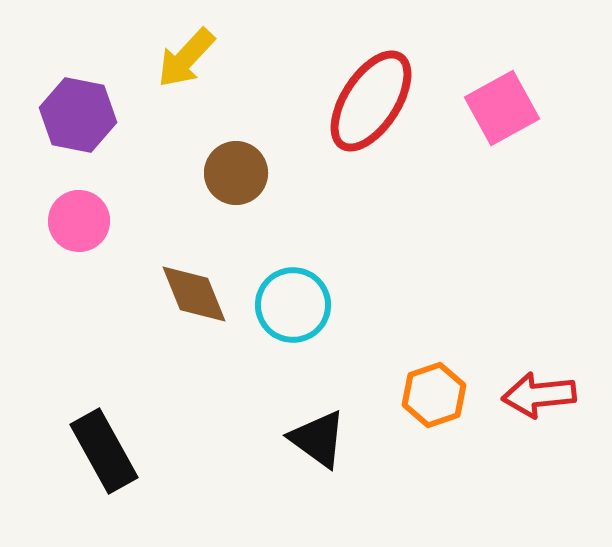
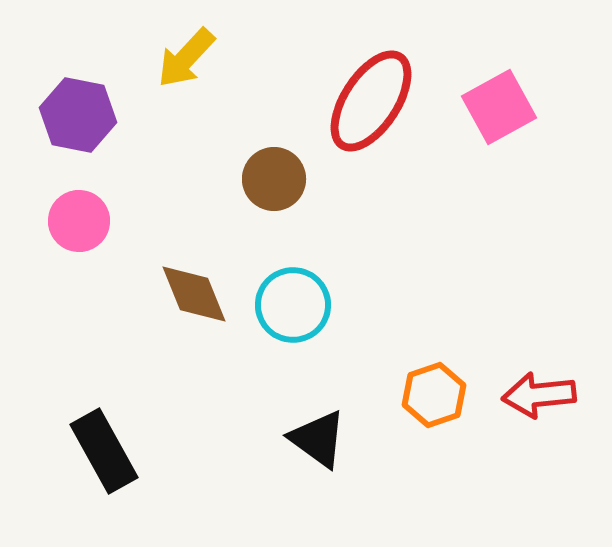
pink square: moved 3 px left, 1 px up
brown circle: moved 38 px right, 6 px down
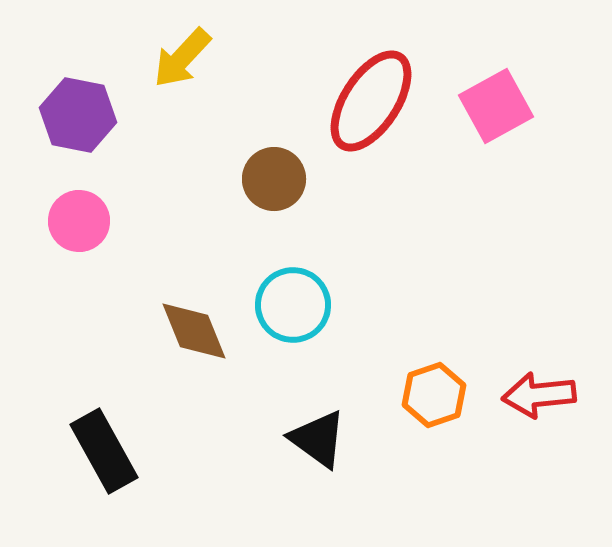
yellow arrow: moved 4 px left
pink square: moved 3 px left, 1 px up
brown diamond: moved 37 px down
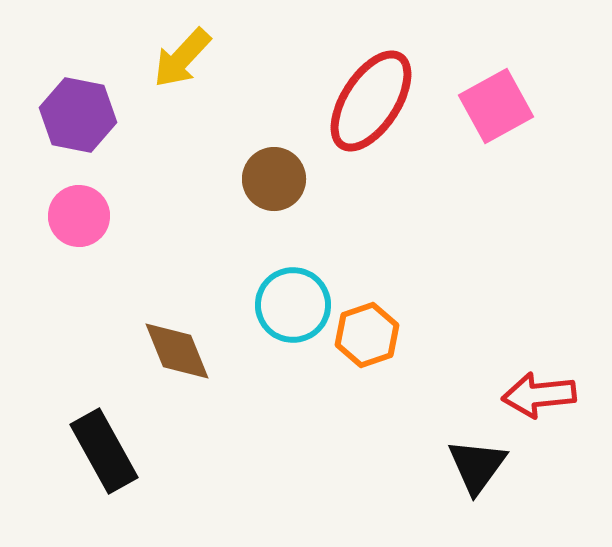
pink circle: moved 5 px up
brown diamond: moved 17 px left, 20 px down
orange hexagon: moved 67 px left, 60 px up
black triangle: moved 159 px right, 27 px down; rotated 30 degrees clockwise
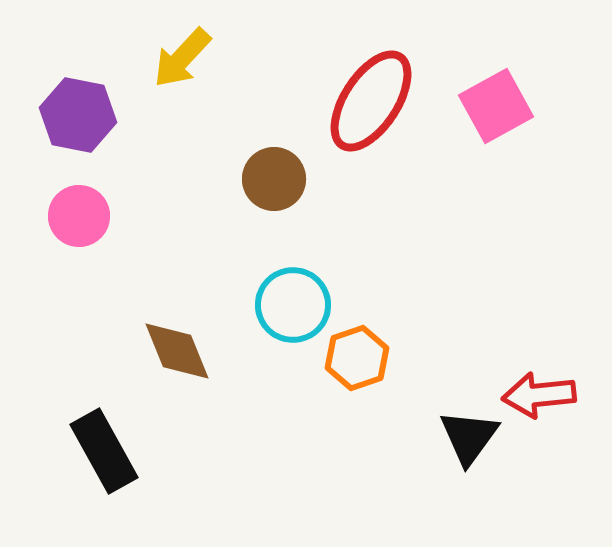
orange hexagon: moved 10 px left, 23 px down
black triangle: moved 8 px left, 29 px up
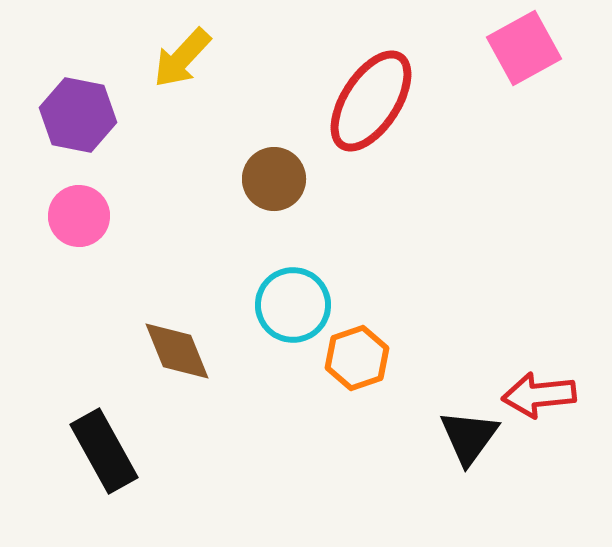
pink square: moved 28 px right, 58 px up
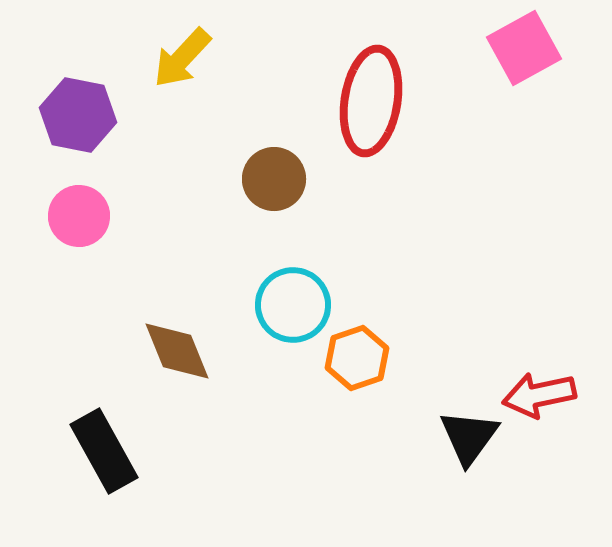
red ellipse: rotated 24 degrees counterclockwise
red arrow: rotated 6 degrees counterclockwise
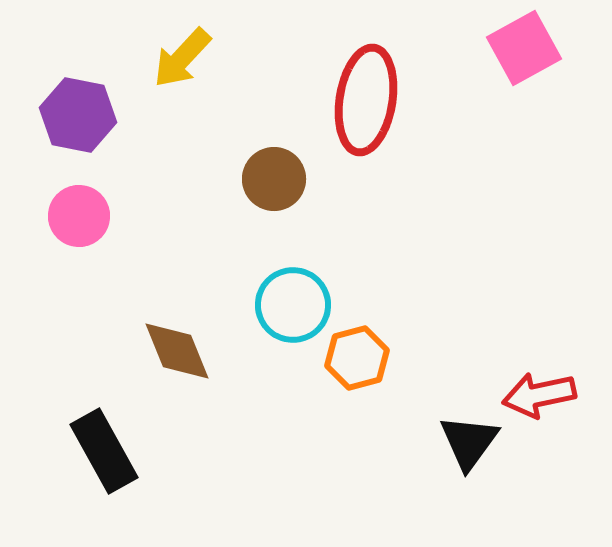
red ellipse: moved 5 px left, 1 px up
orange hexagon: rotated 4 degrees clockwise
black triangle: moved 5 px down
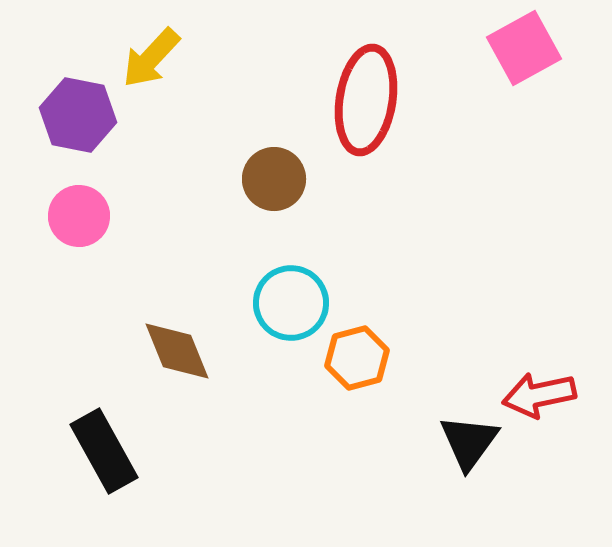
yellow arrow: moved 31 px left
cyan circle: moved 2 px left, 2 px up
